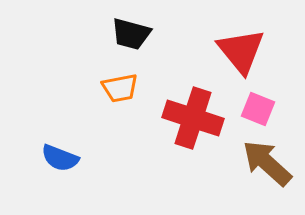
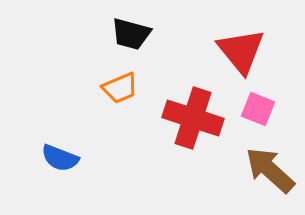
orange trapezoid: rotated 12 degrees counterclockwise
brown arrow: moved 3 px right, 7 px down
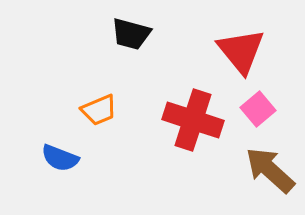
orange trapezoid: moved 21 px left, 22 px down
pink square: rotated 28 degrees clockwise
red cross: moved 2 px down
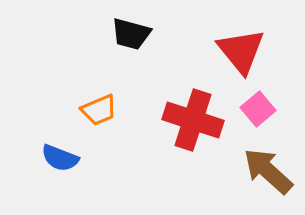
brown arrow: moved 2 px left, 1 px down
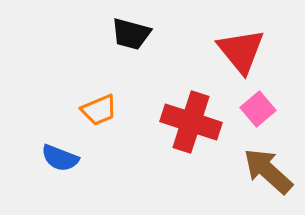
red cross: moved 2 px left, 2 px down
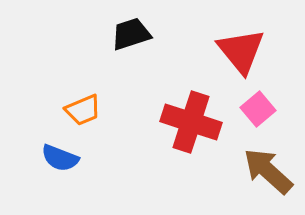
black trapezoid: rotated 147 degrees clockwise
orange trapezoid: moved 16 px left
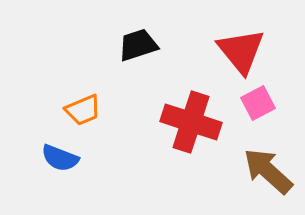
black trapezoid: moved 7 px right, 11 px down
pink square: moved 6 px up; rotated 12 degrees clockwise
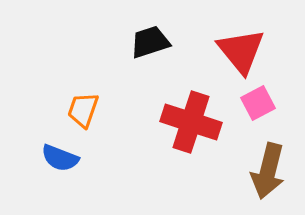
black trapezoid: moved 12 px right, 3 px up
orange trapezoid: rotated 132 degrees clockwise
brown arrow: rotated 118 degrees counterclockwise
